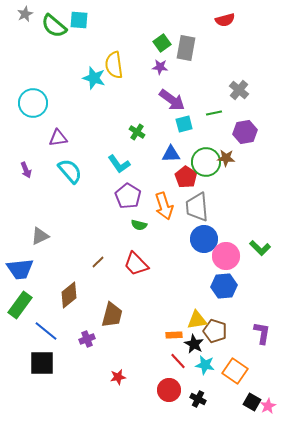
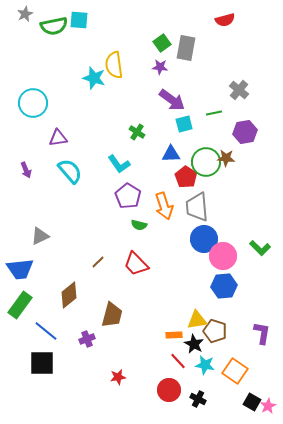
green semicircle at (54, 26): rotated 52 degrees counterclockwise
pink circle at (226, 256): moved 3 px left
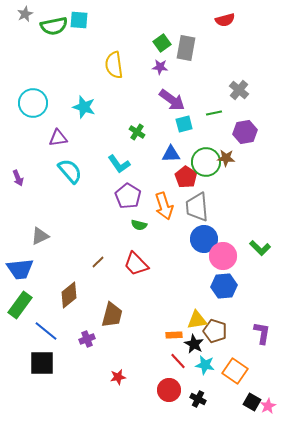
cyan star at (94, 78): moved 10 px left, 29 px down
purple arrow at (26, 170): moved 8 px left, 8 px down
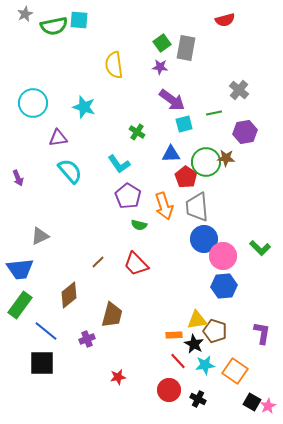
cyan star at (205, 365): rotated 18 degrees counterclockwise
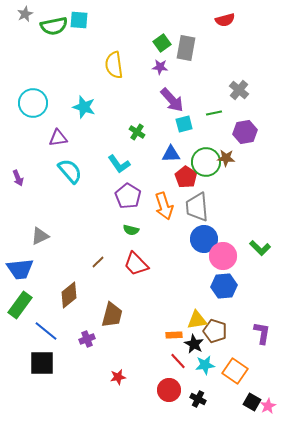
purple arrow at (172, 100): rotated 12 degrees clockwise
green semicircle at (139, 225): moved 8 px left, 5 px down
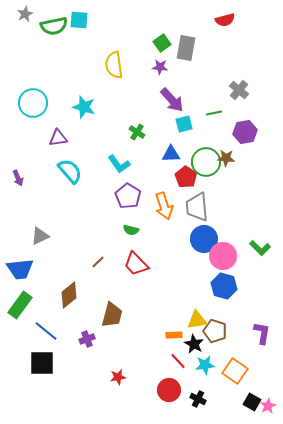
blue hexagon at (224, 286): rotated 20 degrees clockwise
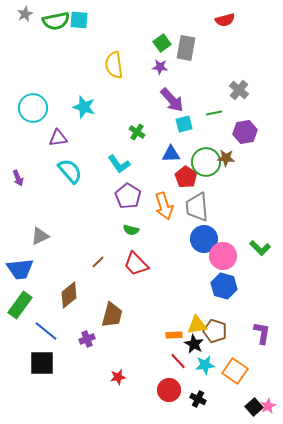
green semicircle at (54, 26): moved 2 px right, 5 px up
cyan circle at (33, 103): moved 5 px down
yellow triangle at (197, 320): moved 5 px down
black square at (252, 402): moved 2 px right, 5 px down; rotated 18 degrees clockwise
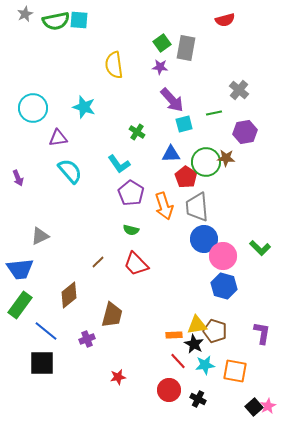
purple pentagon at (128, 196): moved 3 px right, 3 px up
orange square at (235, 371): rotated 25 degrees counterclockwise
